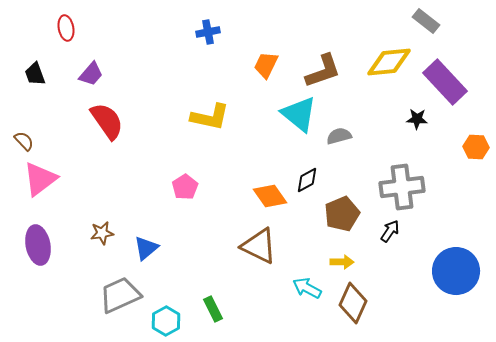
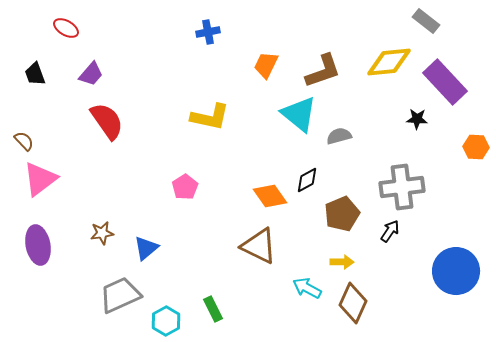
red ellipse: rotated 50 degrees counterclockwise
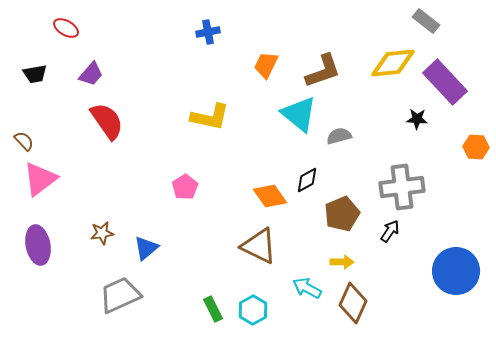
yellow diamond: moved 4 px right, 1 px down
black trapezoid: rotated 80 degrees counterclockwise
cyan hexagon: moved 87 px right, 11 px up
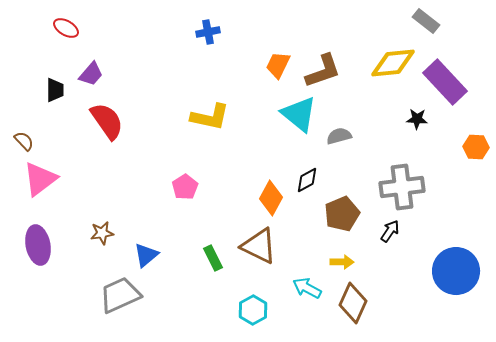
orange trapezoid: moved 12 px right
black trapezoid: moved 20 px right, 16 px down; rotated 80 degrees counterclockwise
orange diamond: moved 1 px right, 2 px down; rotated 64 degrees clockwise
blue triangle: moved 7 px down
green rectangle: moved 51 px up
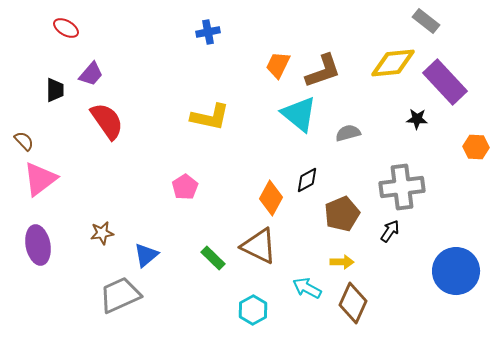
gray semicircle: moved 9 px right, 3 px up
green rectangle: rotated 20 degrees counterclockwise
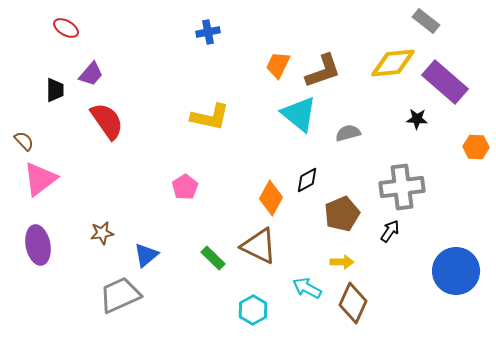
purple rectangle: rotated 6 degrees counterclockwise
